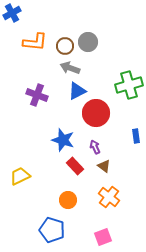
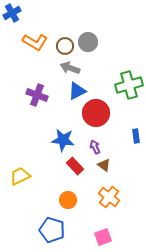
orange L-shape: rotated 25 degrees clockwise
blue star: rotated 10 degrees counterclockwise
brown triangle: moved 1 px up
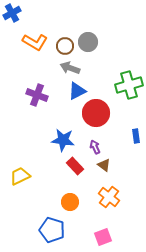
orange circle: moved 2 px right, 2 px down
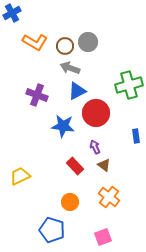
blue star: moved 14 px up
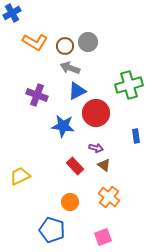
purple arrow: moved 1 px right, 1 px down; rotated 128 degrees clockwise
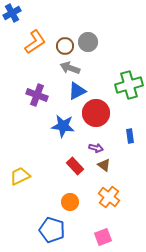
orange L-shape: rotated 65 degrees counterclockwise
blue rectangle: moved 6 px left
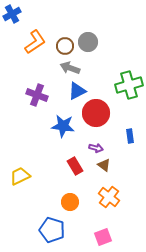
blue cross: moved 1 px down
red rectangle: rotated 12 degrees clockwise
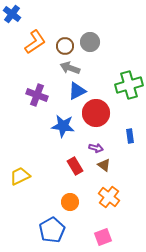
blue cross: rotated 24 degrees counterclockwise
gray circle: moved 2 px right
blue pentagon: rotated 25 degrees clockwise
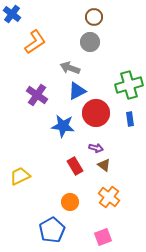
brown circle: moved 29 px right, 29 px up
purple cross: rotated 15 degrees clockwise
blue rectangle: moved 17 px up
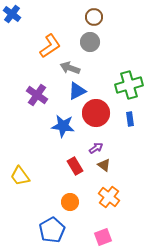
orange L-shape: moved 15 px right, 4 px down
purple arrow: rotated 48 degrees counterclockwise
yellow trapezoid: rotated 100 degrees counterclockwise
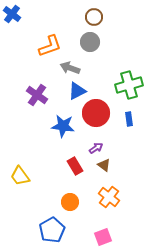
orange L-shape: rotated 15 degrees clockwise
blue rectangle: moved 1 px left
